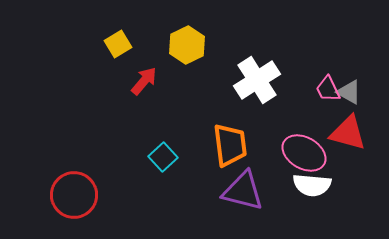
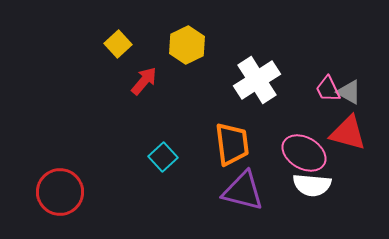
yellow square: rotated 12 degrees counterclockwise
orange trapezoid: moved 2 px right, 1 px up
red circle: moved 14 px left, 3 px up
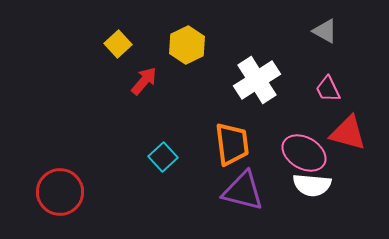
gray triangle: moved 24 px left, 61 px up
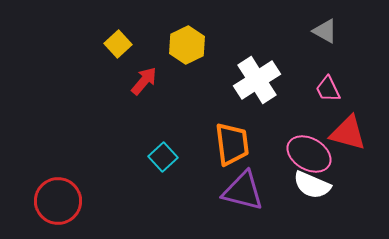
pink ellipse: moved 5 px right, 1 px down
white semicircle: rotated 18 degrees clockwise
red circle: moved 2 px left, 9 px down
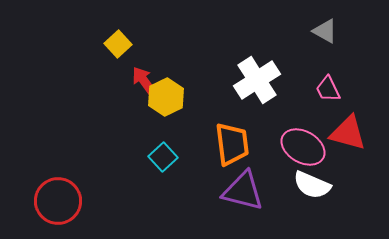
yellow hexagon: moved 21 px left, 52 px down
red arrow: rotated 76 degrees counterclockwise
pink ellipse: moved 6 px left, 7 px up
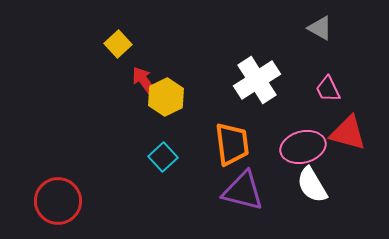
gray triangle: moved 5 px left, 3 px up
pink ellipse: rotated 45 degrees counterclockwise
white semicircle: rotated 36 degrees clockwise
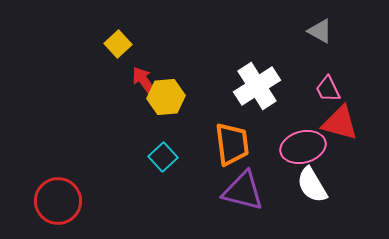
gray triangle: moved 3 px down
white cross: moved 6 px down
yellow hexagon: rotated 21 degrees clockwise
red triangle: moved 8 px left, 10 px up
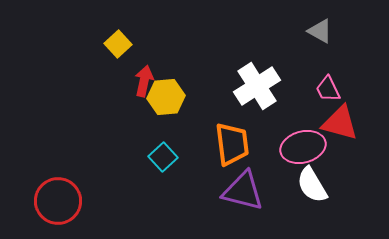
red arrow: rotated 48 degrees clockwise
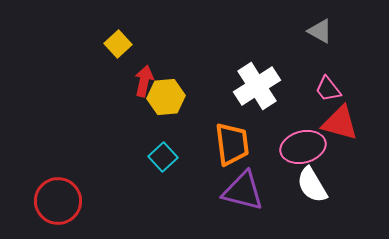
pink trapezoid: rotated 12 degrees counterclockwise
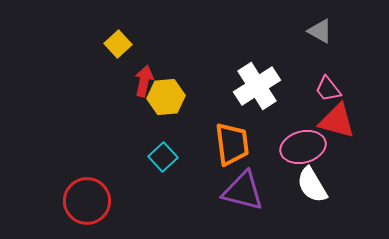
red triangle: moved 3 px left, 2 px up
red circle: moved 29 px right
